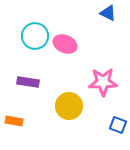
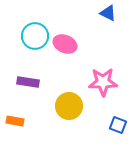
orange rectangle: moved 1 px right
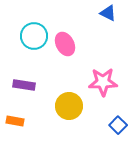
cyan circle: moved 1 px left
pink ellipse: rotated 40 degrees clockwise
purple rectangle: moved 4 px left, 3 px down
blue square: rotated 24 degrees clockwise
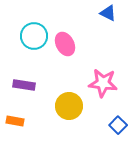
pink star: moved 1 px down; rotated 8 degrees clockwise
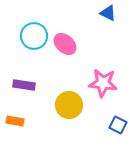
pink ellipse: rotated 20 degrees counterclockwise
yellow circle: moved 1 px up
blue square: rotated 18 degrees counterclockwise
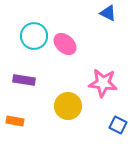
purple rectangle: moved 5 px up
yellow circle: moved 1 px left, 1 px down
